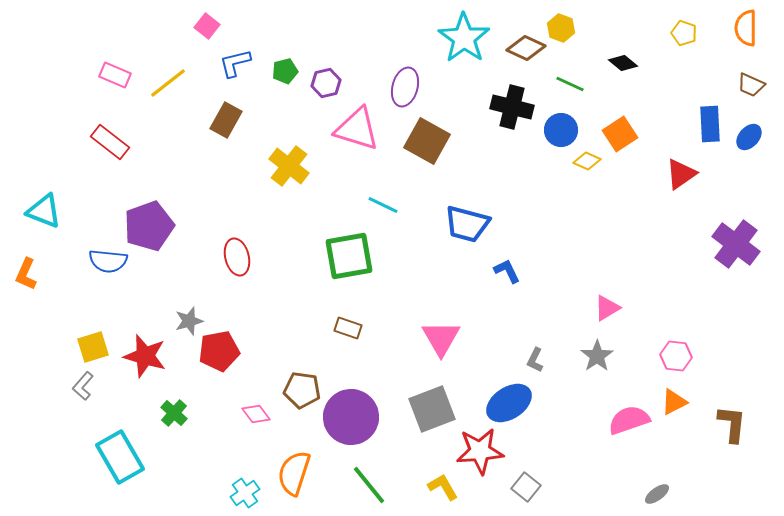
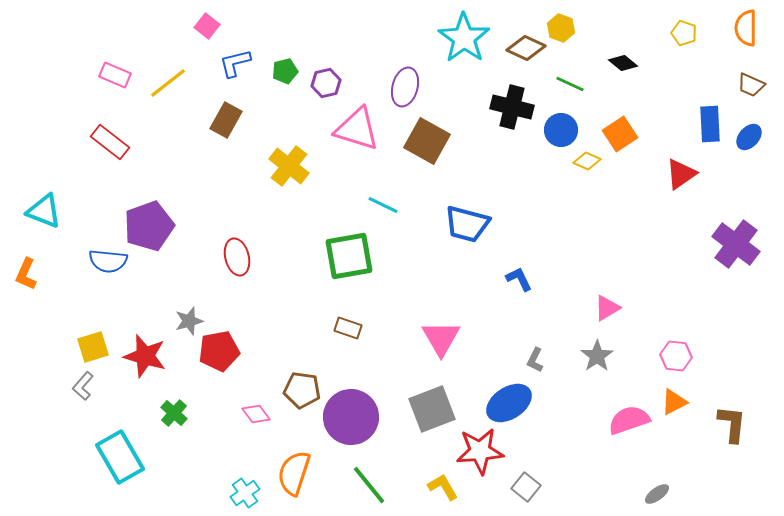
blue L-shape at (507, 271): moved 12 px right, 8 px down
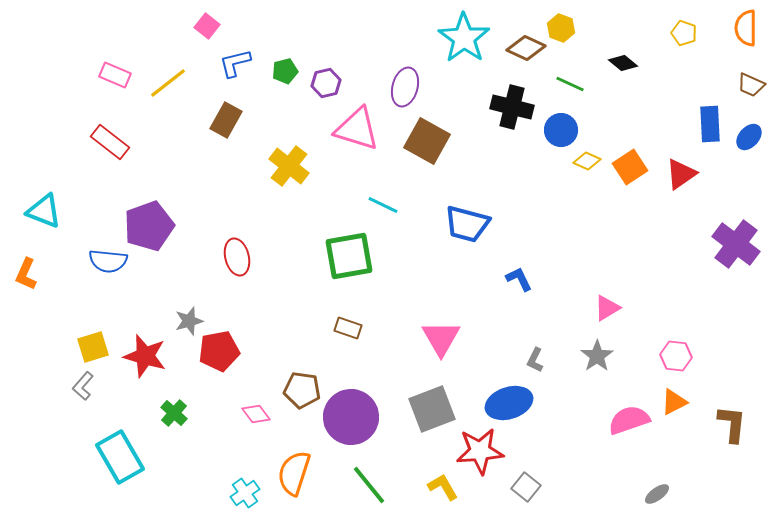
orange square at (620, 134): moved 10 px right, 33 px down
blue ellipse at (509, 403): rotated 15 degrees clockwise
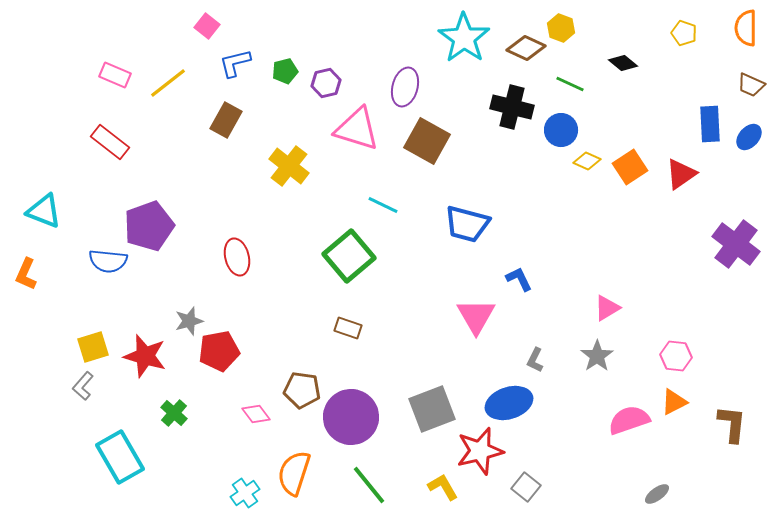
green square at (349, 256): rotated 30 degrees counterclockwise
pink triangle at (441, 338): moved 35 px right, 22 px up
red star at (480, 451): rotated 9 degrees counterclockwise
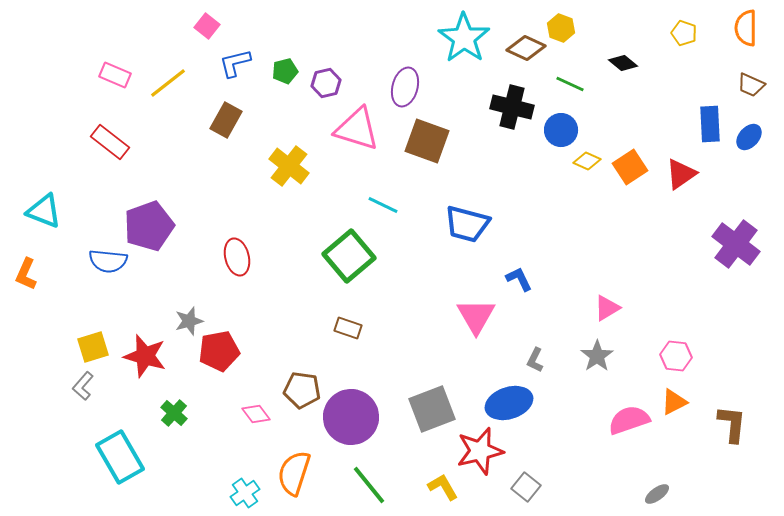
brown square at (427, 141): rotated 9 degrees counterclockwise
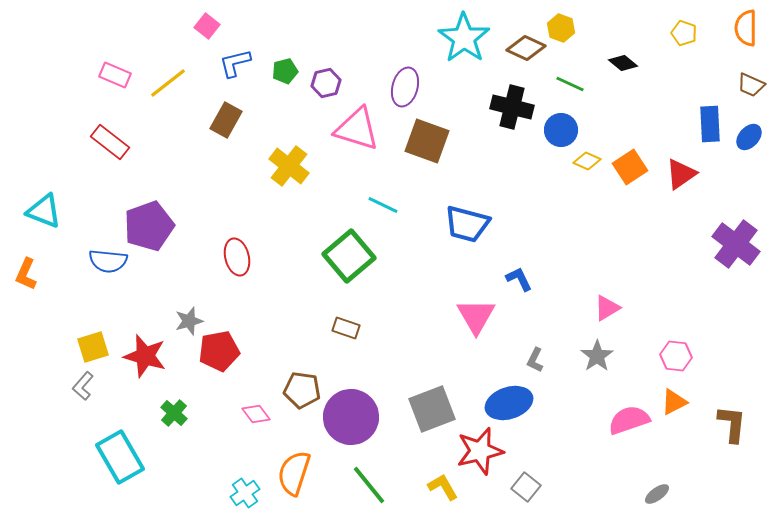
brown rectangle at (348, 328): moved 2 px left
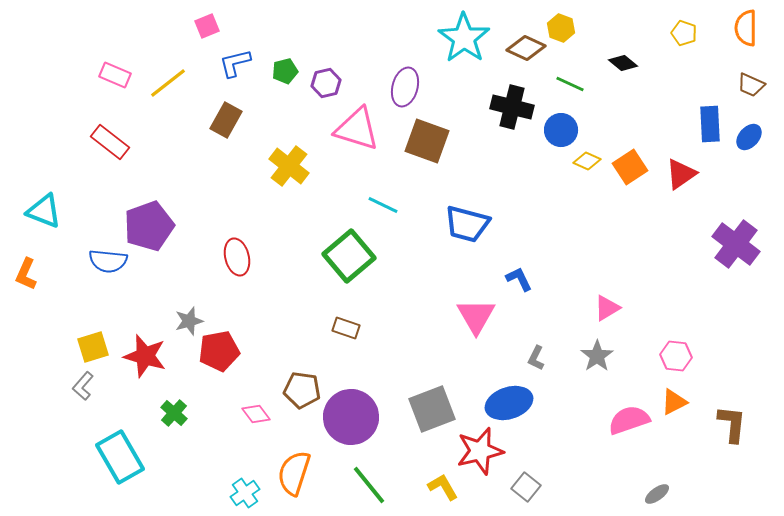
pink square at (207, 26): rotated 30 degrees clockwise
gray L-shape at (535, 360): moved 1 px right, 2 px up
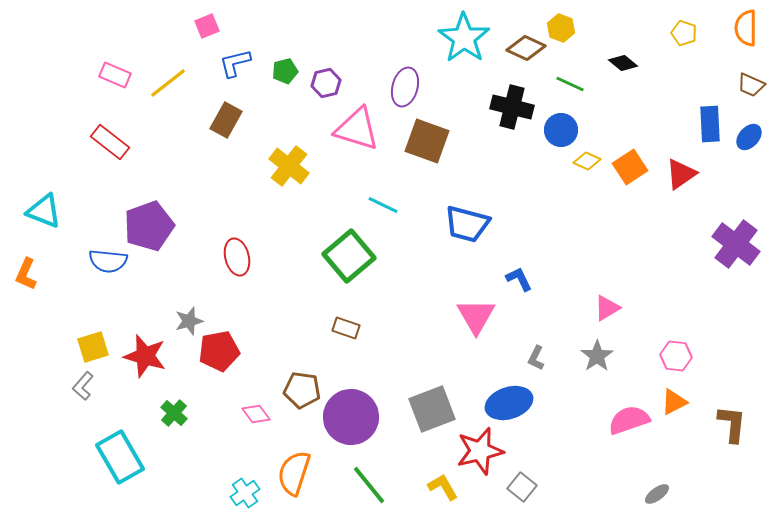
gray square at (526, 487): moved 4 px left
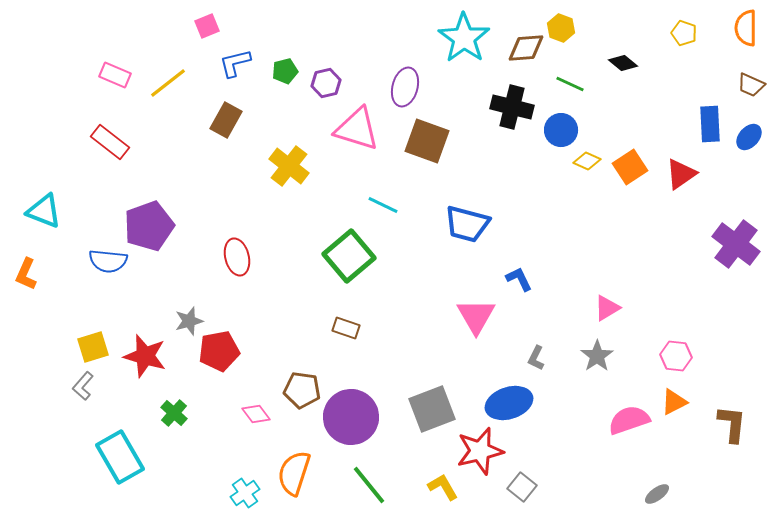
brown diamond at (526, 48): rotated 30 degrees counterclockwise
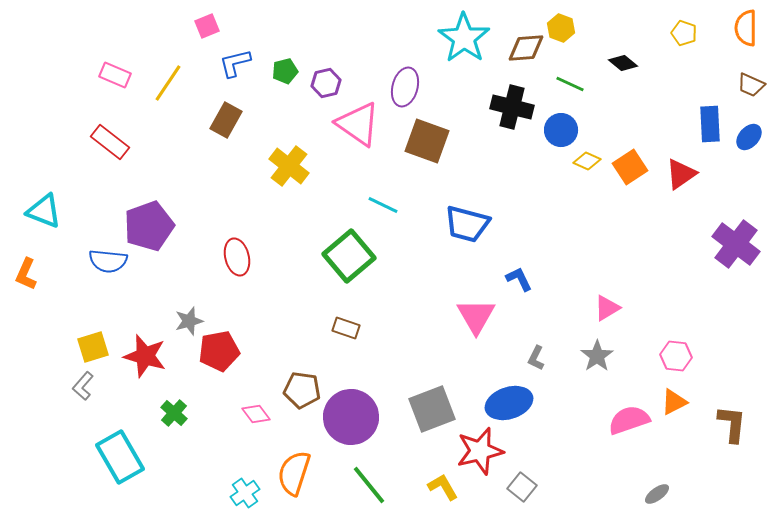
yellow line at (168, 83): rotated 18 degrees counterclockwise
pink triangle at (357, 129): moved 1 px right, 5 px up; rotated 18 degrees clockwise
